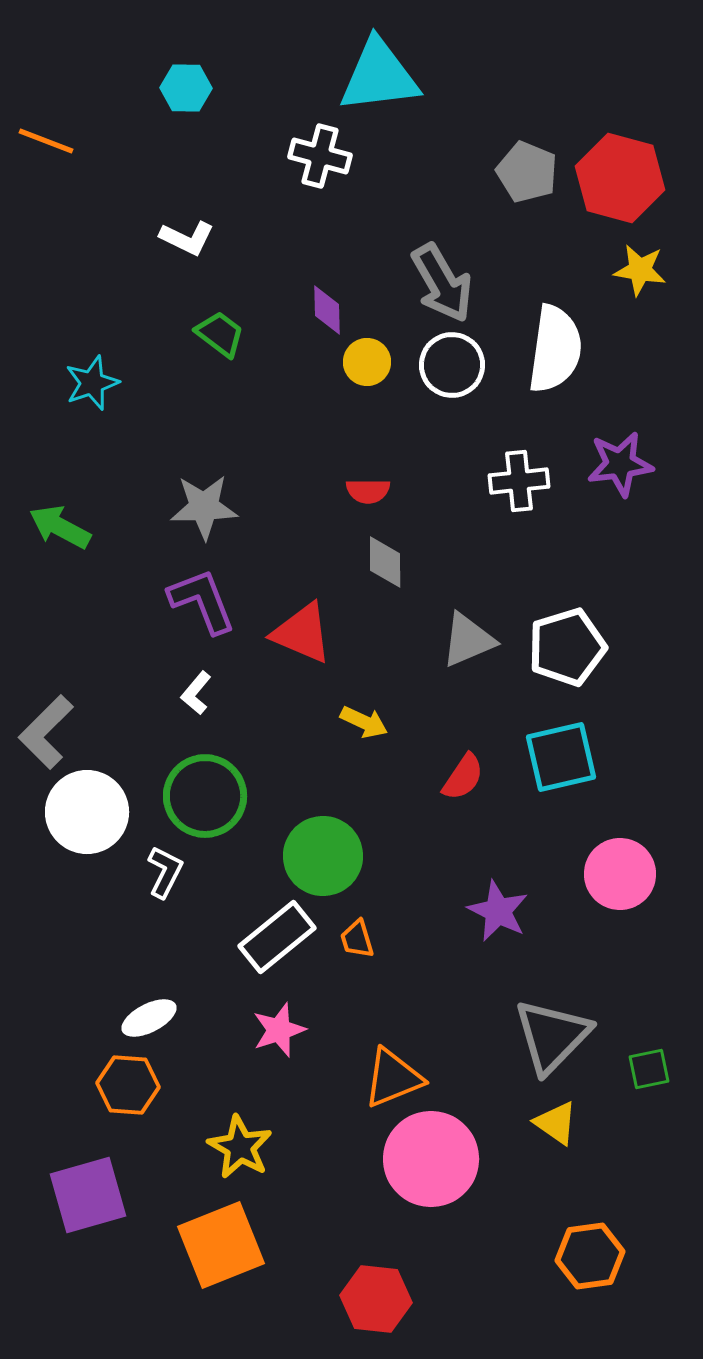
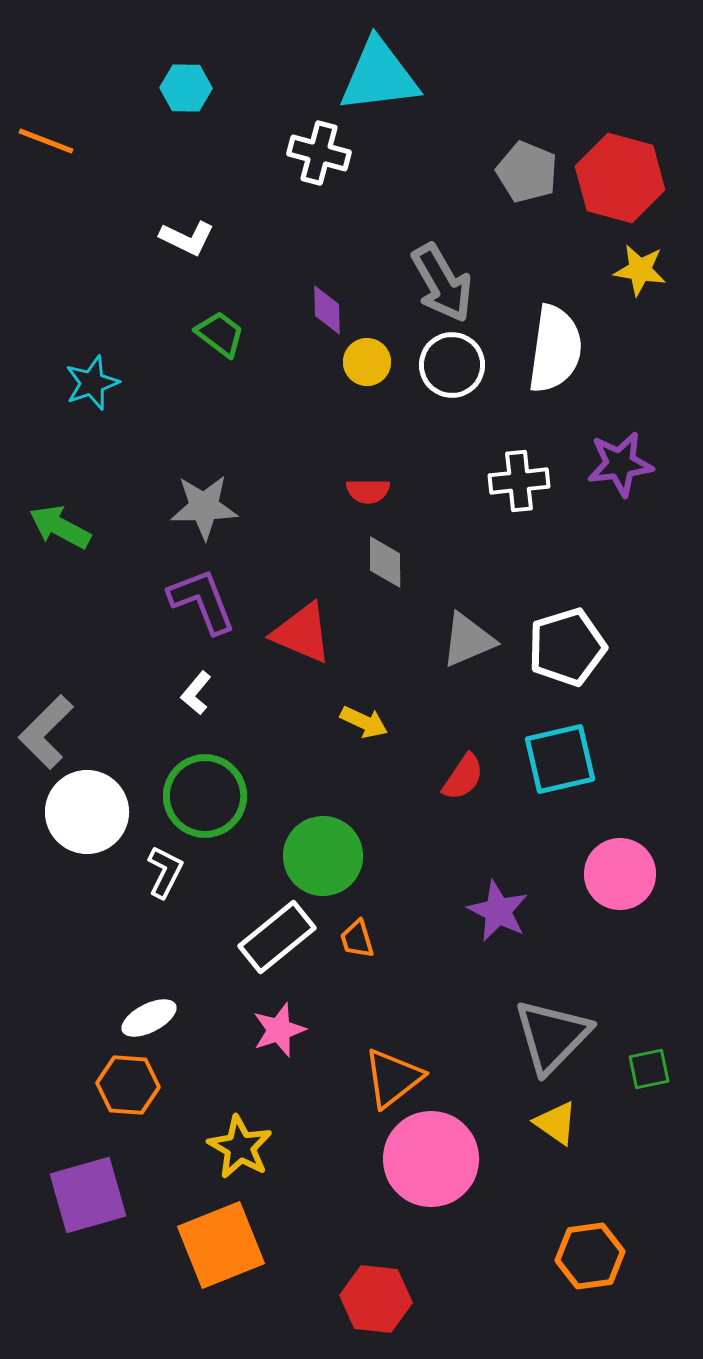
white cross at (320, 156): moved 1 px left, 3 px up
cyan square at (561, 757): moved 1 px left, 2 px down
orange triangle at (393, 1078): rotated 16 degrees counterclockwise
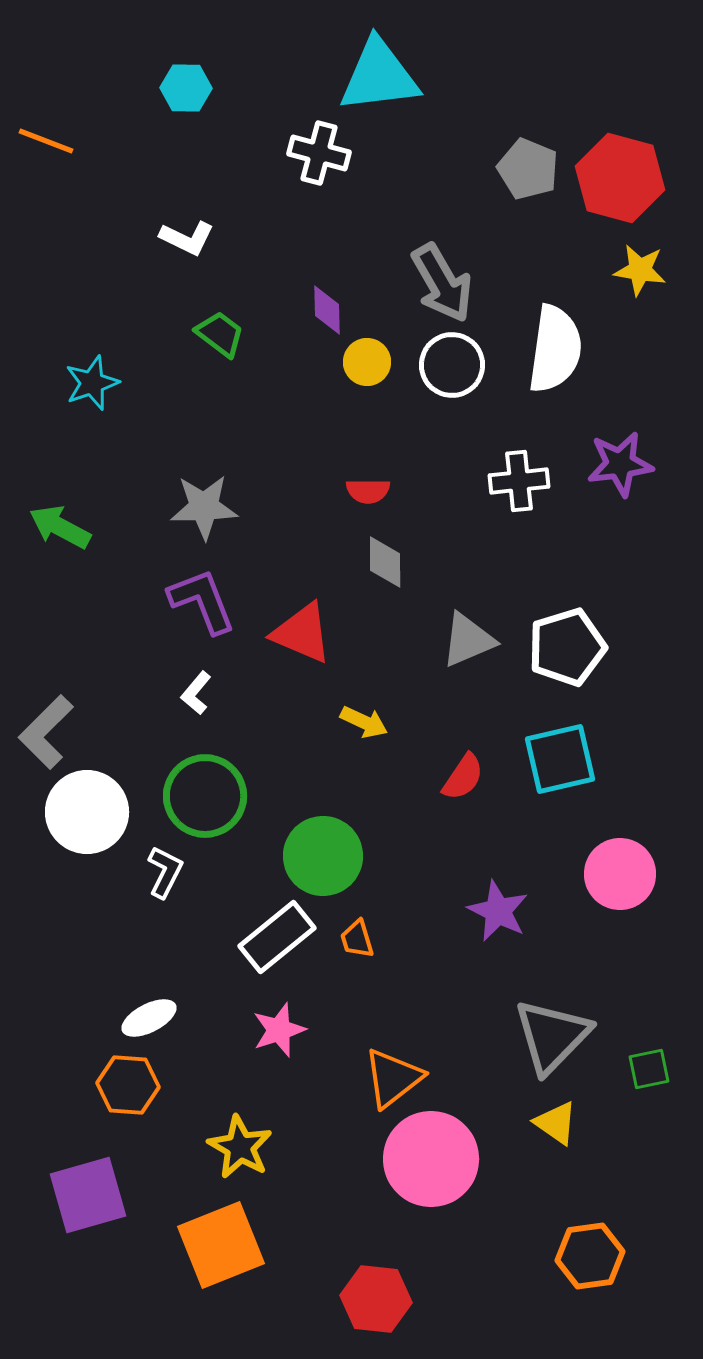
gray pentagon at (527, 172): moved 1 px right, 3 px up
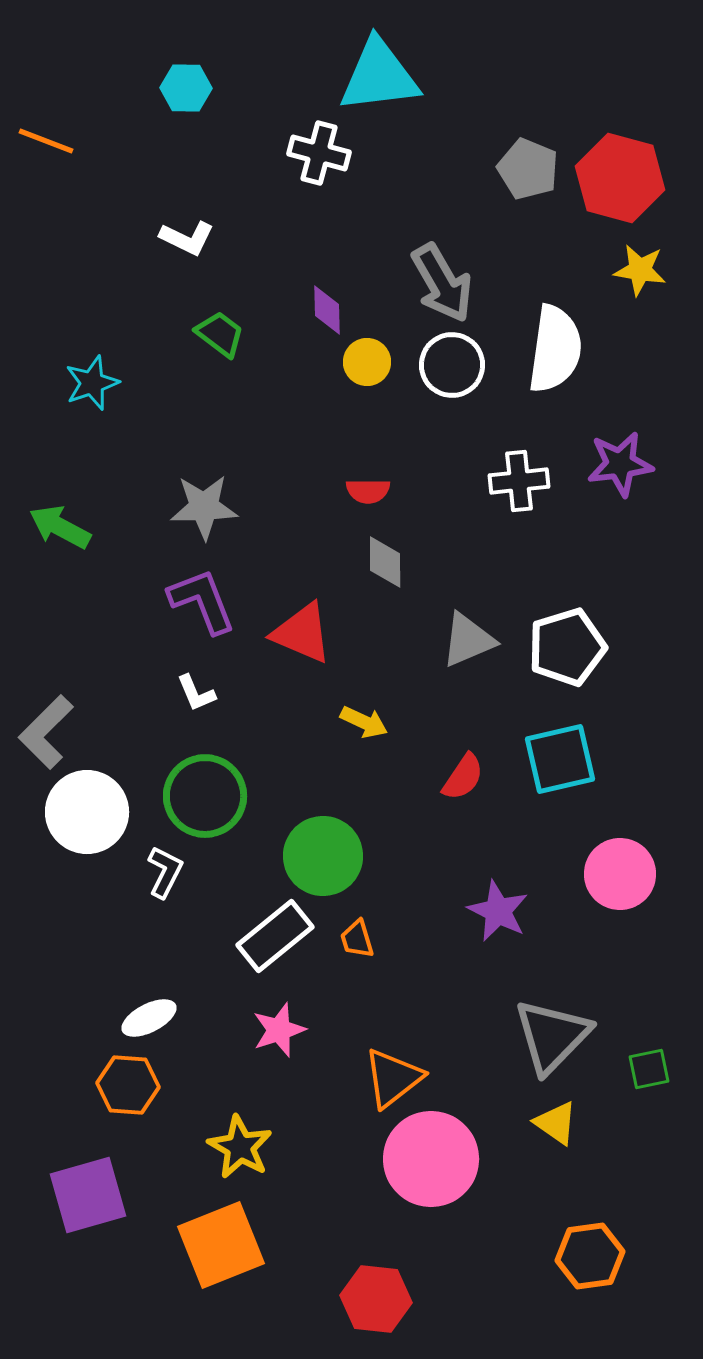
white L-shape at (196, 693): rotated 63 degrees counterclockwise
white rectangle at (277, 937): moved 2 px left, 1 px up
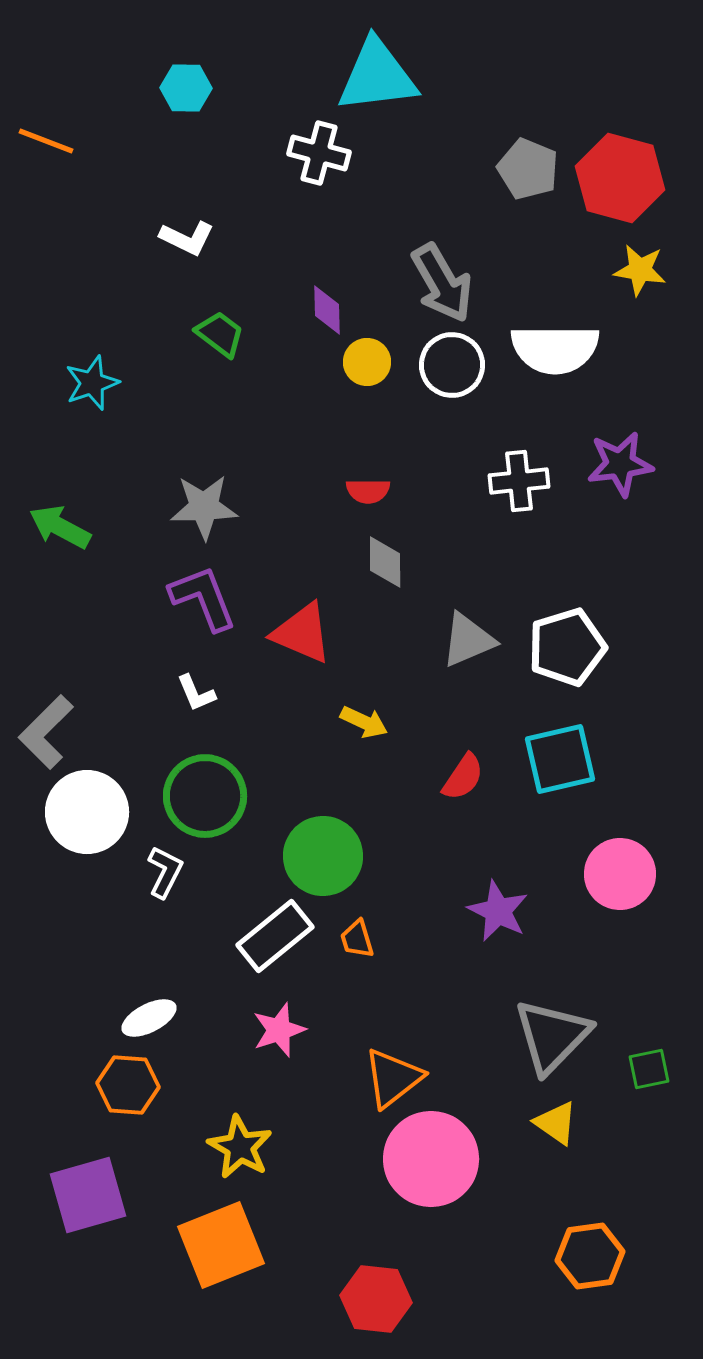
cyan triangle at (379, 76): moved 2 px left
white semicircle at (555, 349): rotated 82 degrees clockwise
purple L-shape at (202, 601): moved 1 px right, 3 px up
